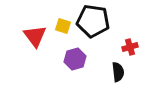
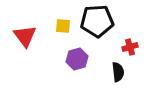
black pentagon: moved 4 px right; rotated 12 degrees counterclockwise
yellow square: rotated 14 degrees counterclockwise
red triangle: moved 10 px left
purple hexagon: moved 2 px right
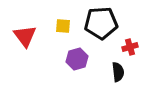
black pentagon: moved 4 px right, 2 px down
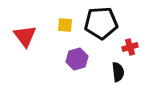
yellow square: moved 2 px right, 1 px up
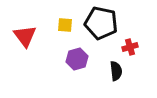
black pentagon: rotated 16 degrees clockwise
black semicircle: moved 2 px left, 1 px up
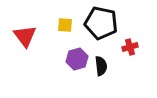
black semicircle: moved 15 px left, 5 px up
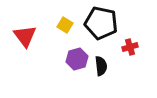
yellow square: rotated 28 degrees clockwise
